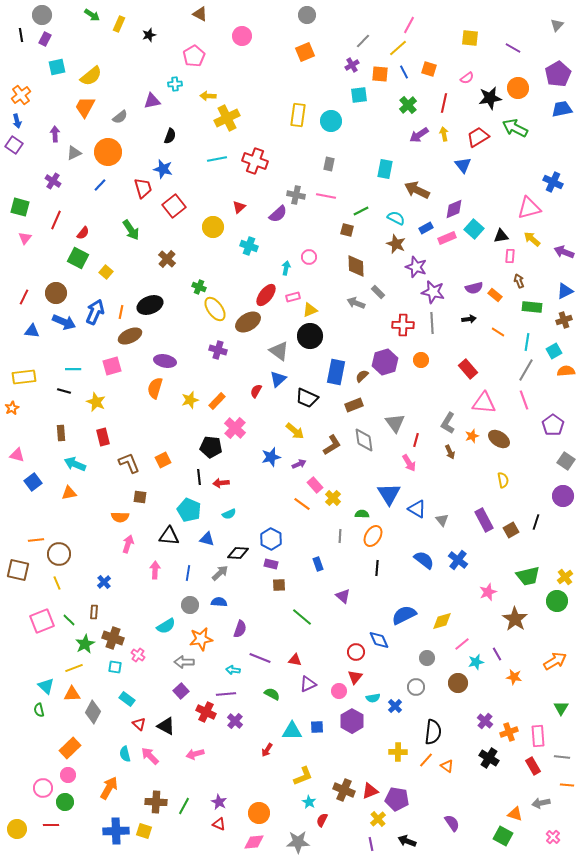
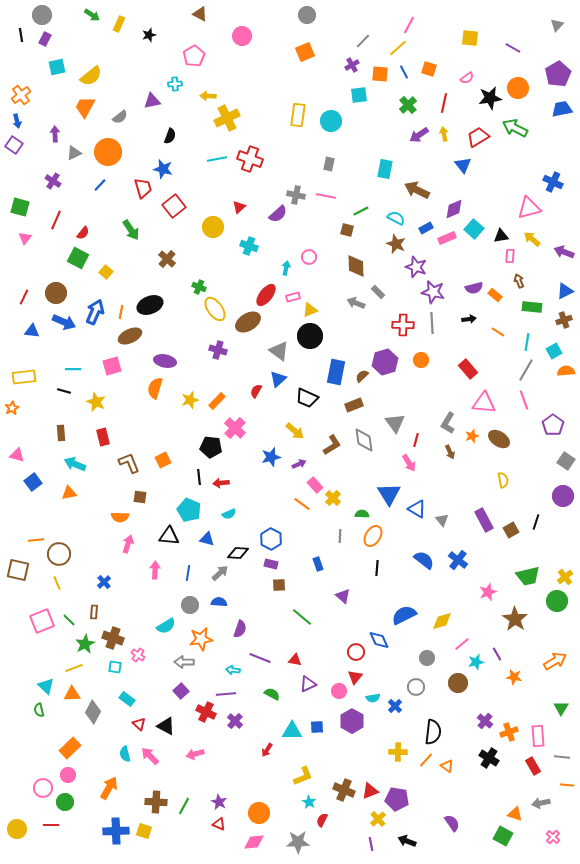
red cross at (255, 161): moved 5 px left, 2 px up
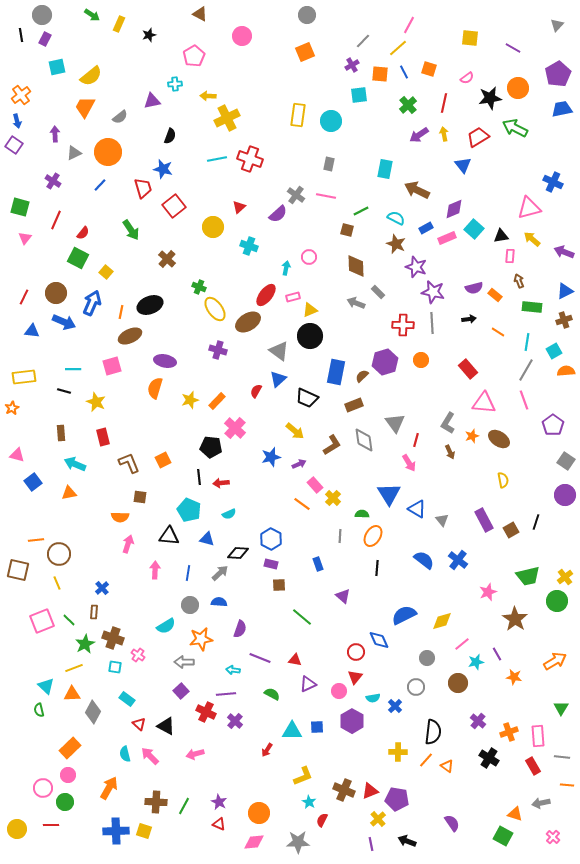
gray cross at (296, 195): rotated 24 degrees clockwise
blue arrow at (95, 312): moved 3 px left, 9 px up
purple circle at (563, 496): moved 2 px right, 1 px up
blue cross at (104, 582): moved 2 px left, 6 px down
purple cross at (485, 721): moved 7 px left
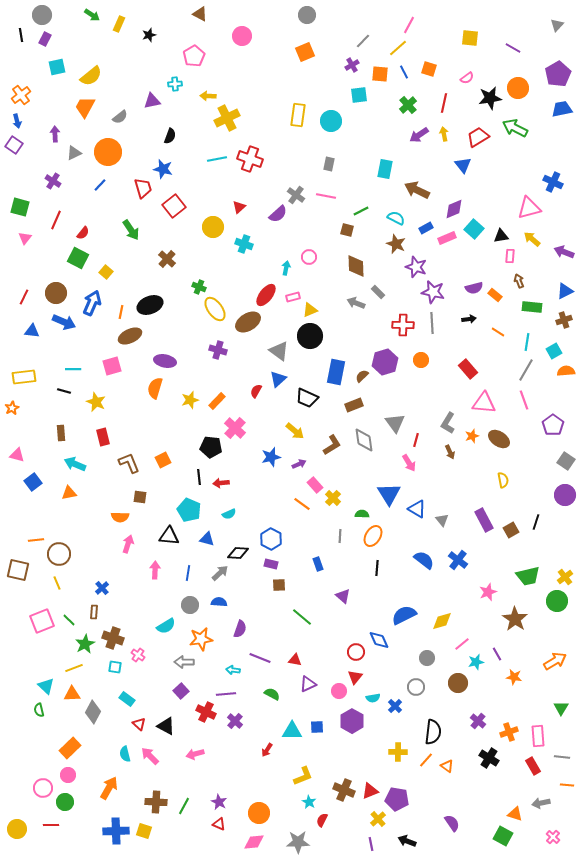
cyan cross at (249, 246): moved 5 px left, 2 px up
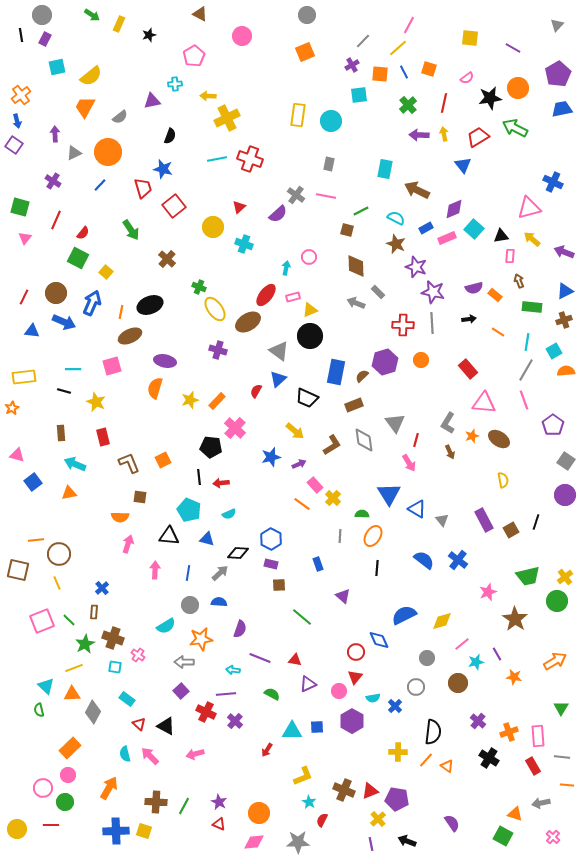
purple arrow at (419, 135): rotated 36 degrees clockwise
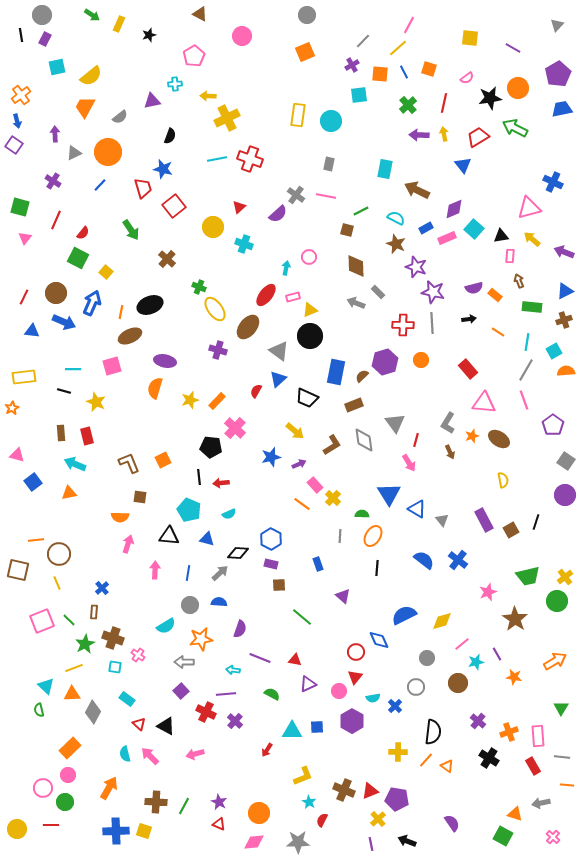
brown ellipse at (248, 322): moved 5 px down; rotated 20 degrees counterclockwise
red rectangle at (103, 437): moved 16 px left, 1 px up
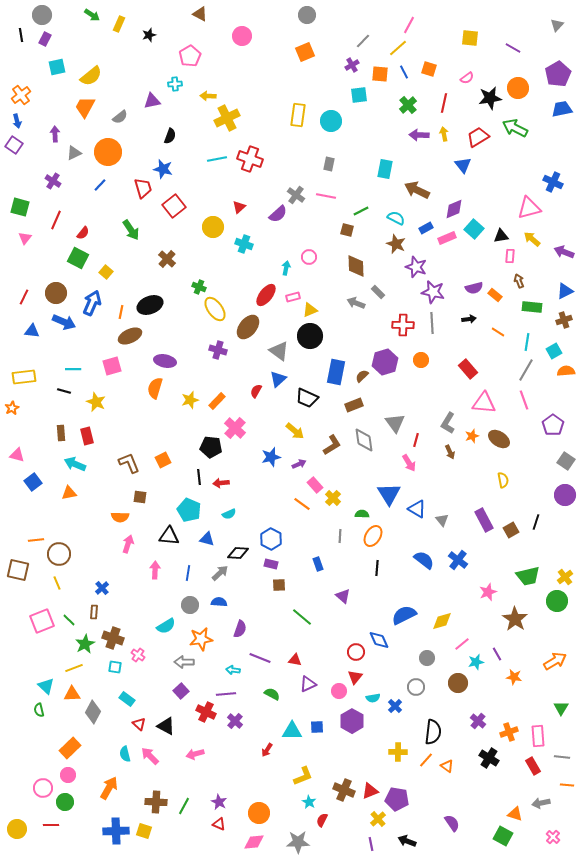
pink pentagon at (194, 56): moved 4 px left
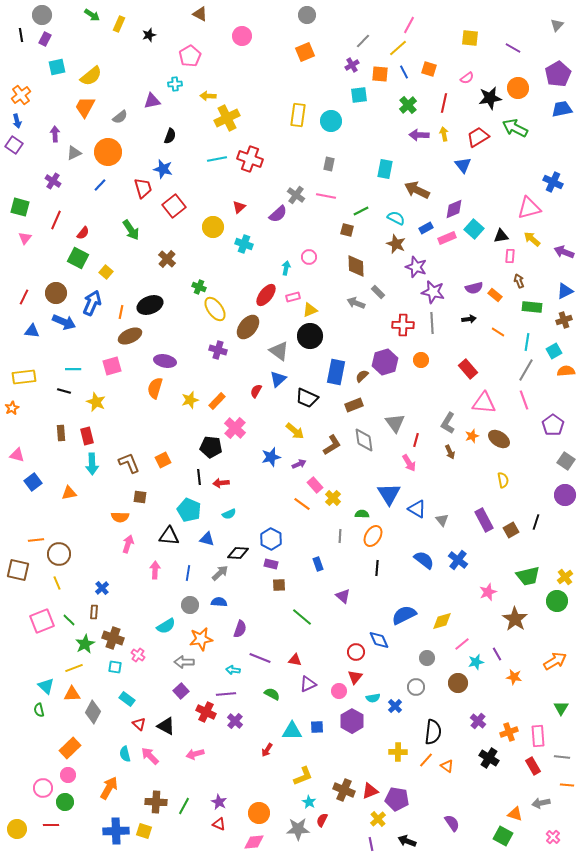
cyan arrow at (75, 464): moved 17 px right; rotated 115 degrees counterclockwise
gray star at (298, 842): moved 13 px up
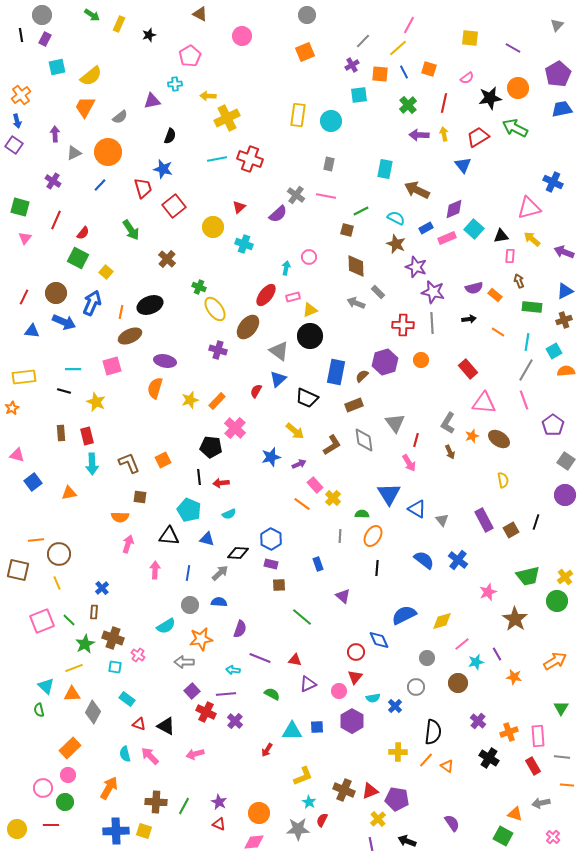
purple square at (181, 691): moved 11 px right
red triangle at (139, 724): rotated 24 degrees counterclockwise
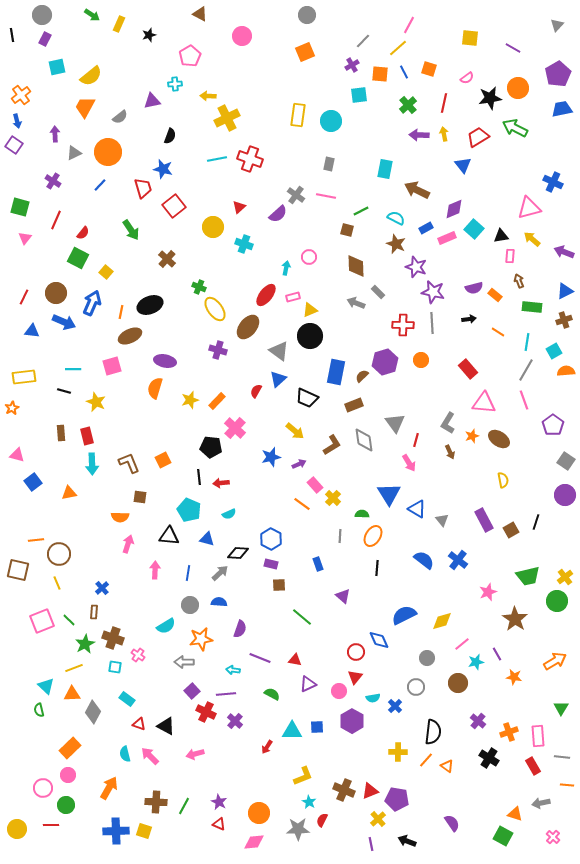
black line at (21, 35): moved 9 px left
red arrow at (267, 750): moved 3 px up
green circle at (65, 802): moved 1 px right, 3 px down
